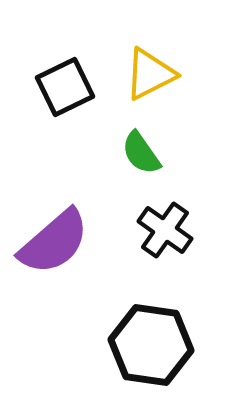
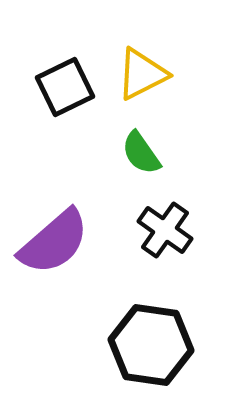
yellow triangle: moved 8 px left
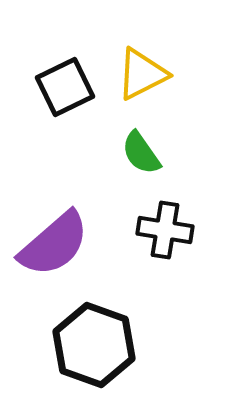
black cross: rotated 26 degrees counterclockwise
purple semicircle: moved 2 px down
black hexagon: moved 57 px left; rotated 12 degrees clockwise
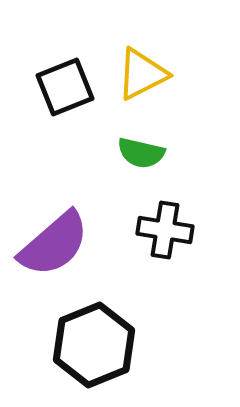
black square: rotated 4 degrees clockwise
green semicircle: rotated 42 degrees counterclockwise
black hexagon: rotated 18 degrees clockwise
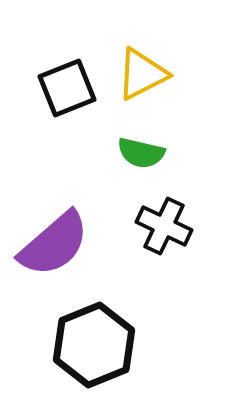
black square: moved 2 px right, 1 px down
black cross: moved 1 px left, 4 px up; rotated 16 degrees clockwise
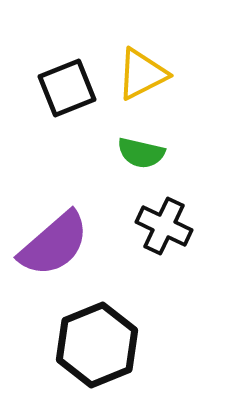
black hexagon: moved 3 px right
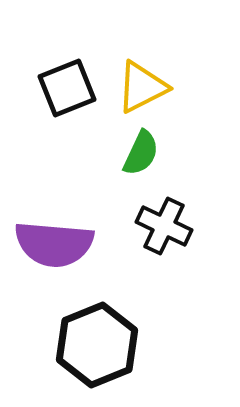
yellow triangle: moved 13 px down
green semicircle: rotated 78 degrees counterclockwise
purple semicircle: rotated 46 degrees clockwise
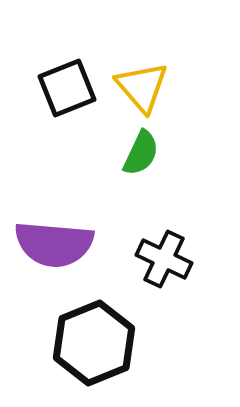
yellow triangle: rotated 44 degrees counterclockwise
black cross: moved 33 px down
black hexagon: moved 3 px left, 2 px up
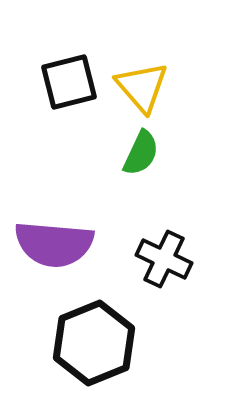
black square: moved 2 px right, 6 px up; rotated 8 degrees clockwise
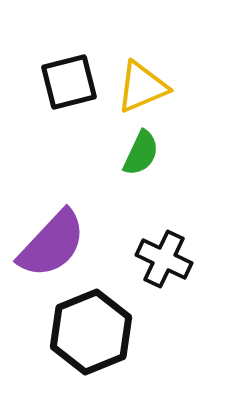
yellow triangle: rotated 48 degrees clockwise
purple semicircle: moved 2 px left; rotated 52 degrees counterclockwise
black hexagon: moved 3 px left, 11 px up
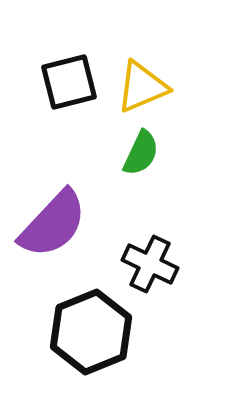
purple semicircle: moved 1 px right, 20 px up
black cross: moved 14 px left, 5 px down
